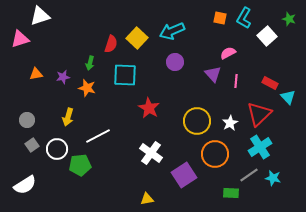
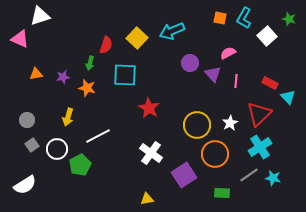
pink triangle: rotated 42 degrees clockwise
red semicircle: moved 5 px left, 1 px down
purple circle: moved 15 px right, 1 px down
yellow circle: moved 4 px down
green pentagon: rotated 20 degrees counterclockwise
green rectangle: moved 9 px left
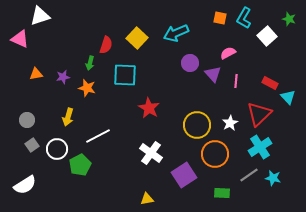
cyan arrow: moved 4 px right, 2 px down
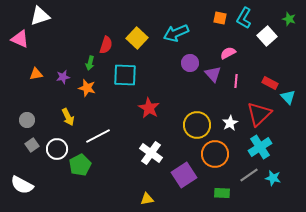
yellow arrow: rotated 42 degrees counterclockwise
white semicircle: moved 3 px left; rotated 60 degrees clockwise
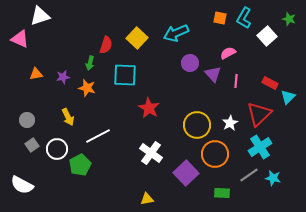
cyan triangle: rotated 28 degrees clockwise
purple square: moved 2 px right, 2 px up; rotated 10 degrees counterclockwise
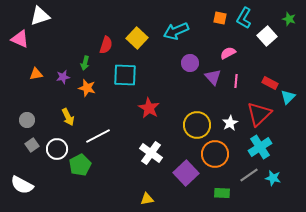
cyan arrow: moved 2 px up
green arrow: moved 5 px left
purple triangle: moved 3 px down
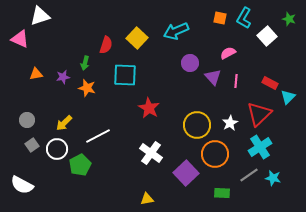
yellow arrow: moved 4 px left, 6 px down; rotated 72 degrees clockwise
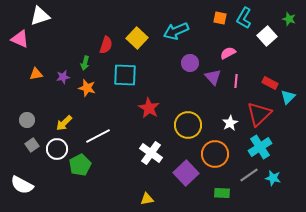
yellow circle: moved 9 px left
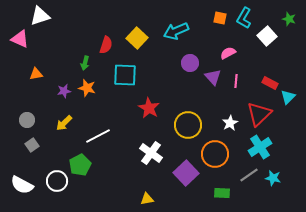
purple star: moved 1 px right, 14 px down
white circle: moved 32 px down
